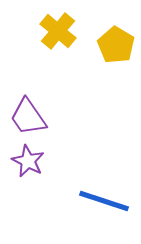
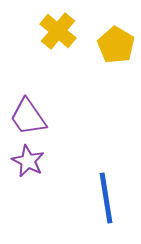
blue line: moved 2 px right, 3 px up; rotated 63 degrees clockwise
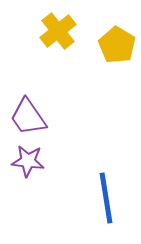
yellow cross: rotated 12 degrees clockwise
yellow pentagon: moved 1 px right
purple star: rotated 20 degrees counterclockwise
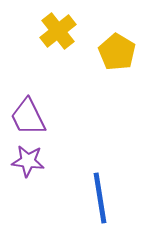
yellow pentagon: moved 7 px down
purple trapezoid: rotated 9 degrees clockwise
blue line: moved 6 px left
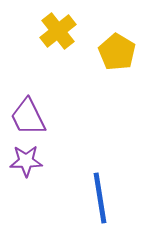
purple star: moved 2 px left; rotated 8 degrees counterclockwise
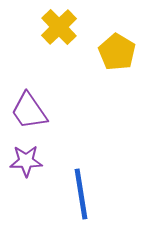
yellow cross: moved 1 px right, 4 px up; rotated 6 degrees counterclockwise
purple trapezoid: moved 1 px right, 6 px up; rotated 9 degrees counterclockwise
blue line: moved 19 px left, 4 px up
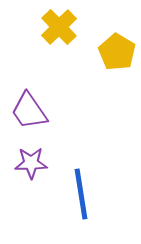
purple star: moved 5 px right, 2 px down
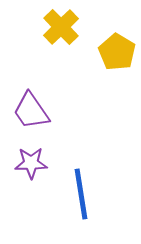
yellow cross: moved 2 px right
purple trapezoid: moved 2 px right
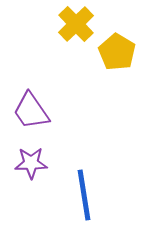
yellow cross: moved 15 px right, 3 px up
blue line: moved 3 px right, 1 px down
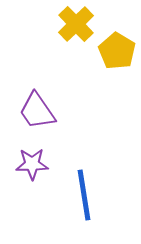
yellow pentagon: moved 1 px up
purple trapezoid: moved 6 px right
purple star: moved 1 px right, 1 px down
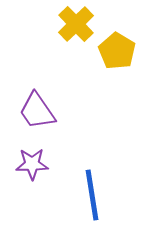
blue line: moved 8 px right
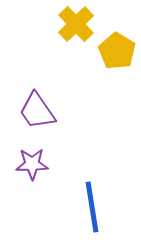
blue line: moved 12 px down
